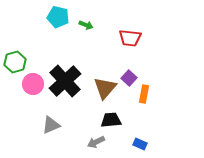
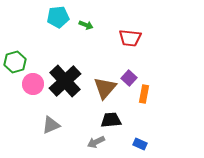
cyan pentagon: rotated 20 degrees counterclockwise
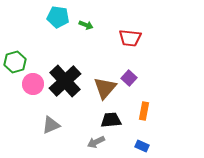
cyan pentagon: rotated 15 degrees clockwise
orange rectangle: moved 17 px down
blue rectangle: moved 2 px right, 2 px down
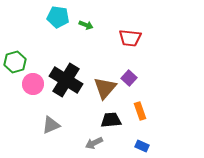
black cross: moved 1 px right, 1 px up; rotated 16 degrees counterclockwise
orange rectangle: moved 4 px left; rotated 30 degrees counterclockwise
gray arrow: moved 2 px left, 1 px down
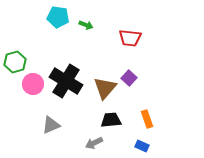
black cross: moved 1 px down
orange rectangle: moved 7 px right, 8 px down
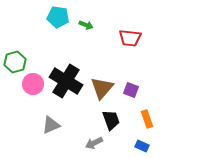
purple square: moved 2 px right, 12 px down; rotated 21 degrees counterclockwise
brown triangle: moved 3 px left
black trapezoid: rotated 75 degrees clockwise
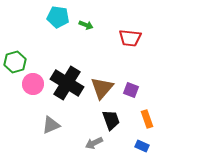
black cross: moved 1 px right, 2 px down
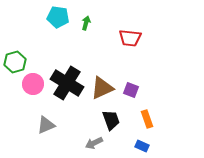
green arrow: moved 2 px up; rotated 96 degrees counterclockwise
brown triangle: rotated 25 degrees clockwise
gray triangle: moved 5 px left
